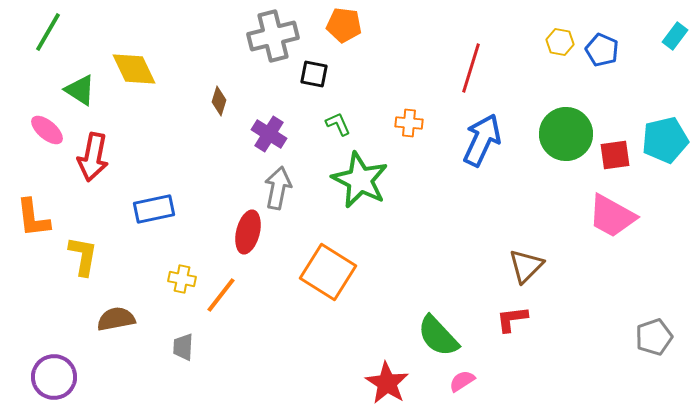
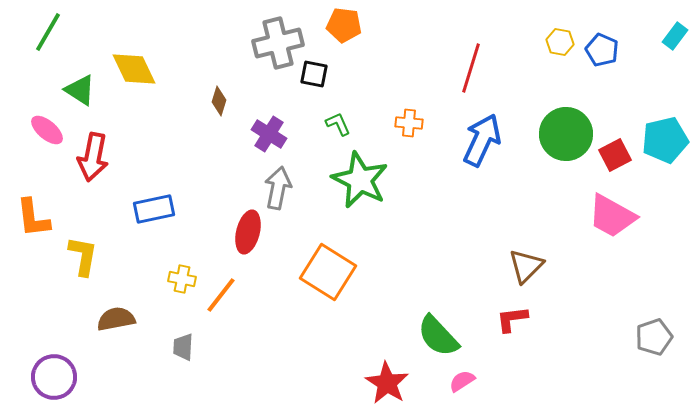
gray cross: moved 5 px right, 7 px down
red square: rotated 20 degrees counterclockwise
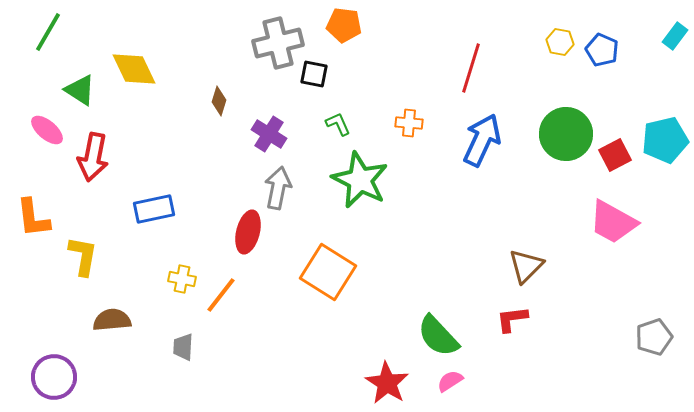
pink trapezoid: moved 1 px right, 6 px down
brown semicircle: moved 4 px left, 1 px down; rotated 6 degrees clockwise
pink semicircle: moved 12 px left
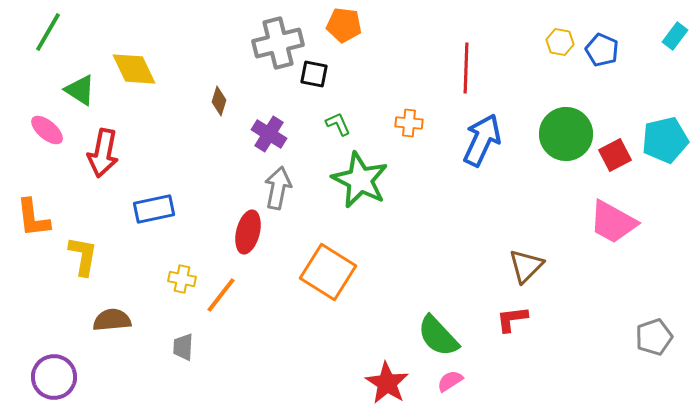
red line: moved 5 px left; rotated 15 degrees counterclockwise
red arrow: moved 10 px right, 4 px up
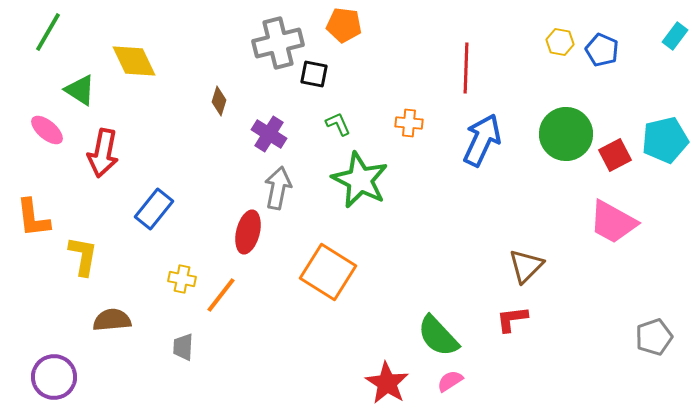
yellow diamond: moved 8 px up
blue rectangle: rotated 39 degrees counterclockwise
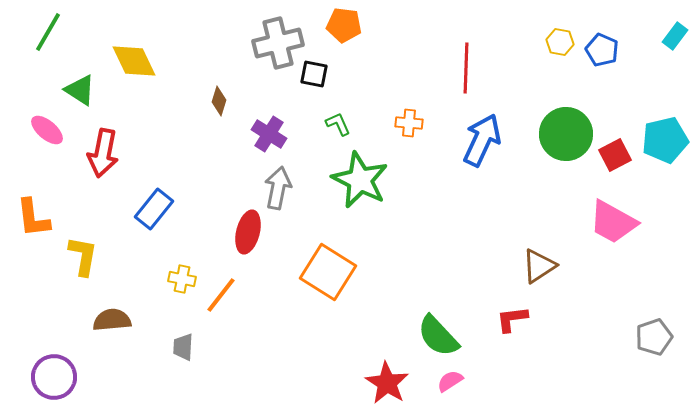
brown triangle: moved 13 px right; rotated 12 degrees clockwise
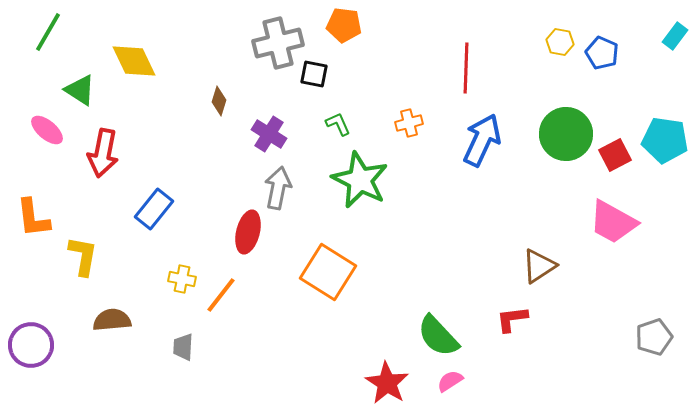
blue pentagon: moved 3 px down
orange cross: rotated 20 degrees counterclockwise
cyan pentagon: rotated 21 degrees clockwise
purple circle: moved 23 px left, 32 px up
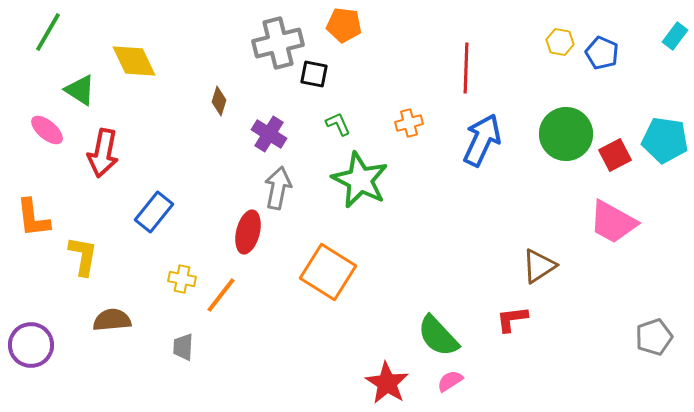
blue rectangle: moved 3 px down
